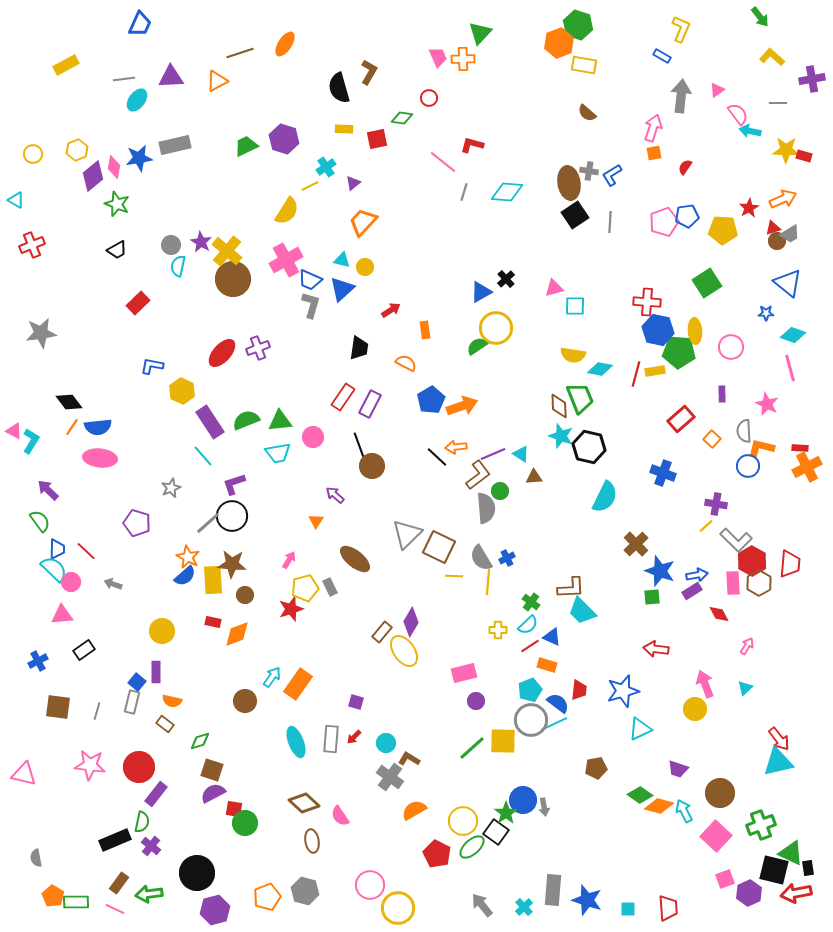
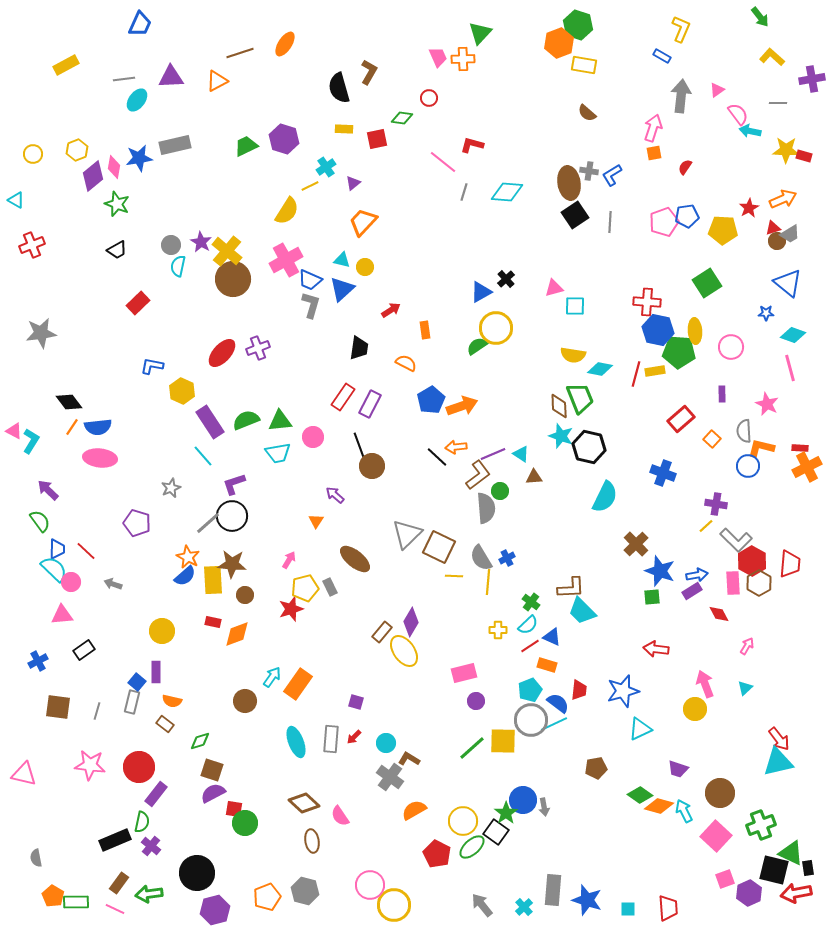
yellow circle at (398, 908): moved 4 px left, 3 px up
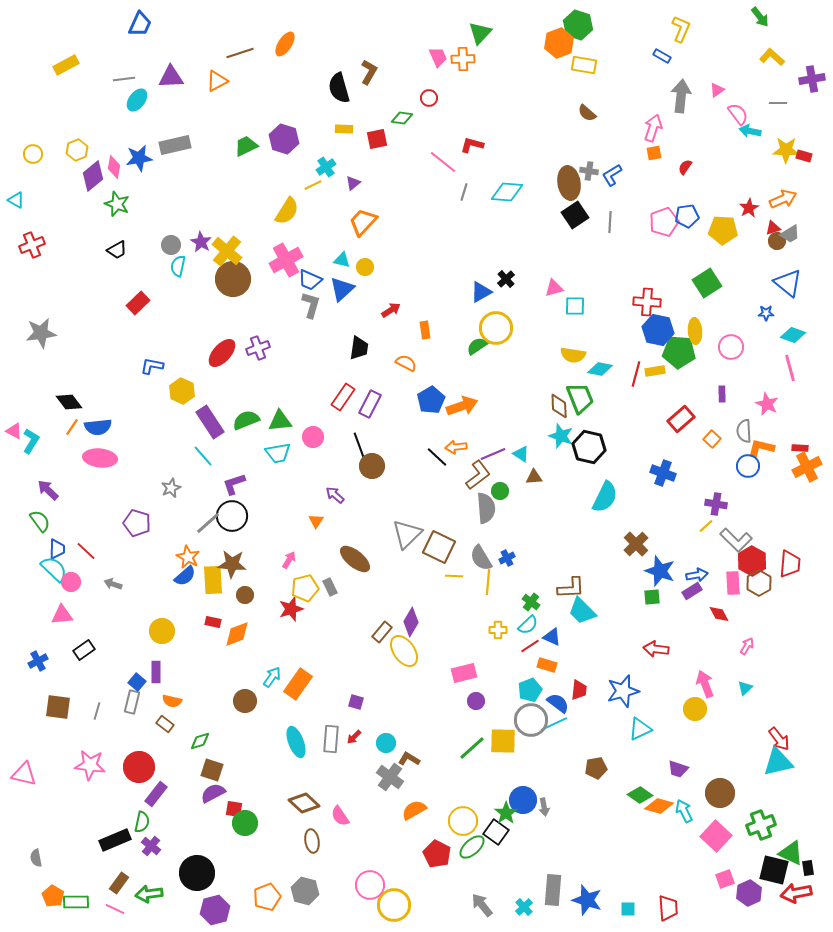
yellow line at (310, 186): moved 3 px right, 1 px up
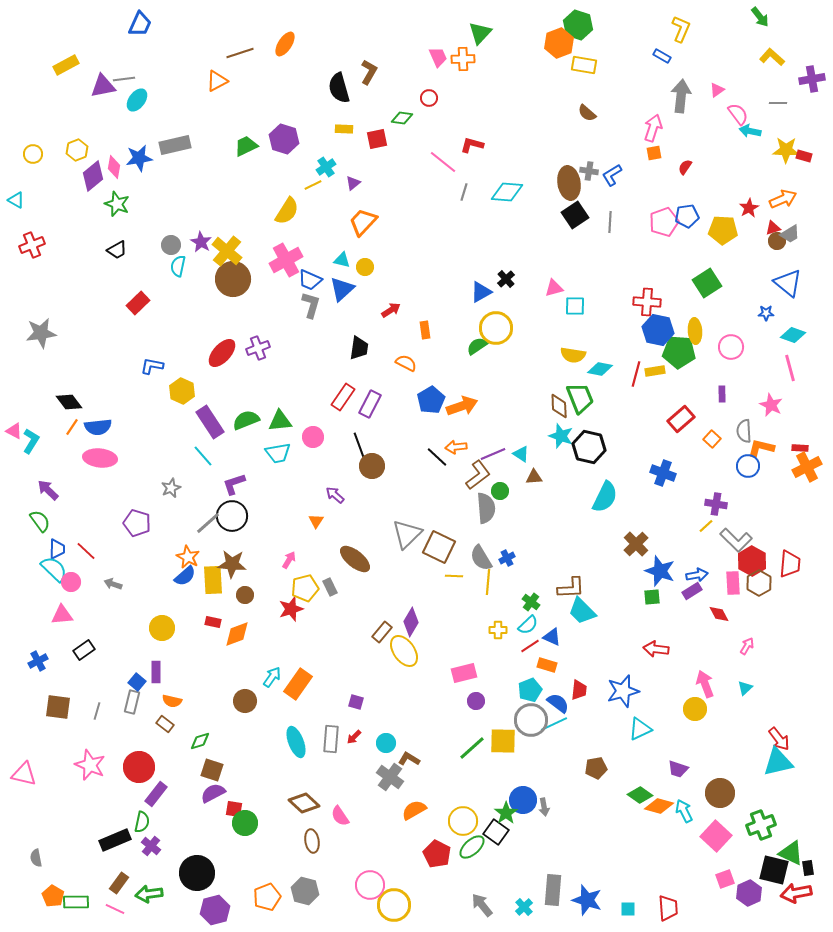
purple triangle at (171, 77): moved 68 px left, 9 px down; rotated 8 degrees counterclockwise
pink star at (767, 404): moved 4 px right, 1 px down
yellow circle at (162, 631): moved 3 px up
pink star at (90, 765): rotated 16 degrees clockwise
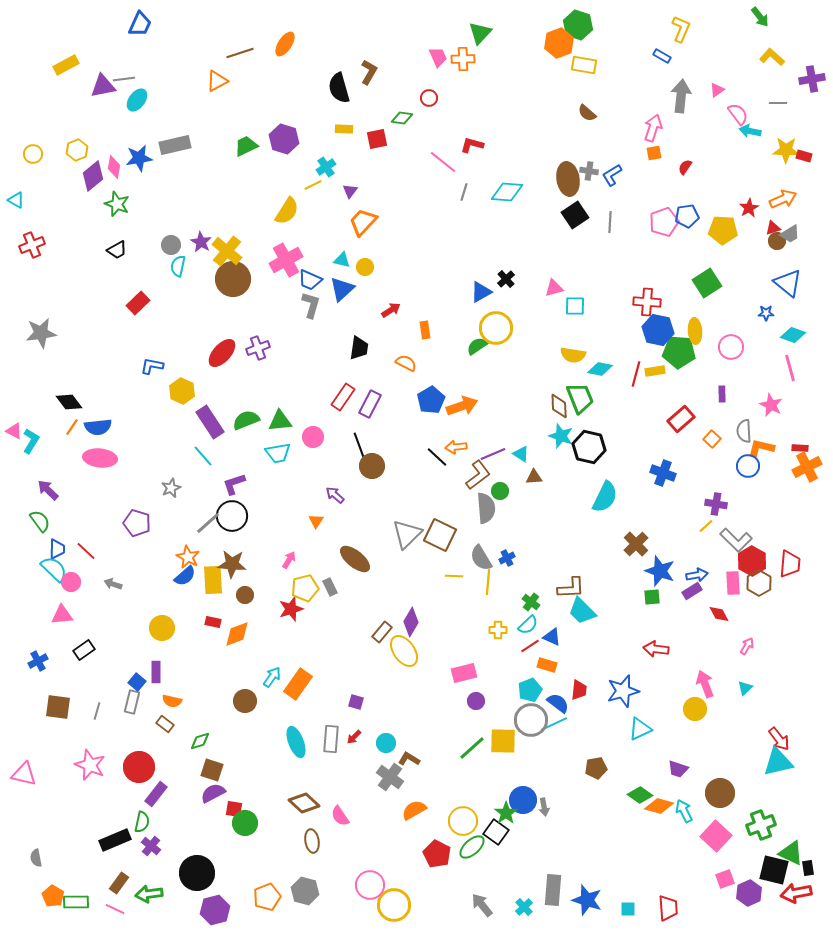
purple triangle at (353, 183): moved 3 px left, 8 px down; rotated 14 degrees counterclockwise
brown ellipse at (569, 183): moved 1 px left, 4 px up
brown square at (439, 547): moved 1 px right, 12 px up
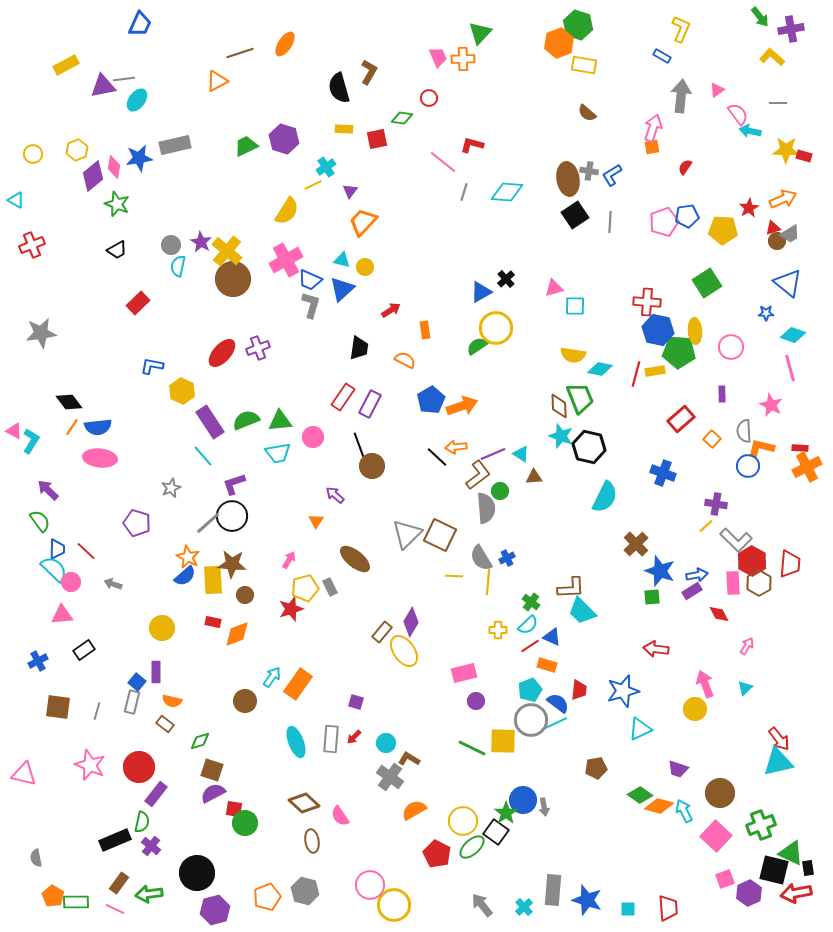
purple cross at (812, 79): moved 21 px left, 50 px up
orange square at (654, 153): moved 2 px left, 6 px up
orange semicircle at (406, 363): moved 1 px left, 3 px up
green line at (472, 748): rotated 68 degrees clockwise
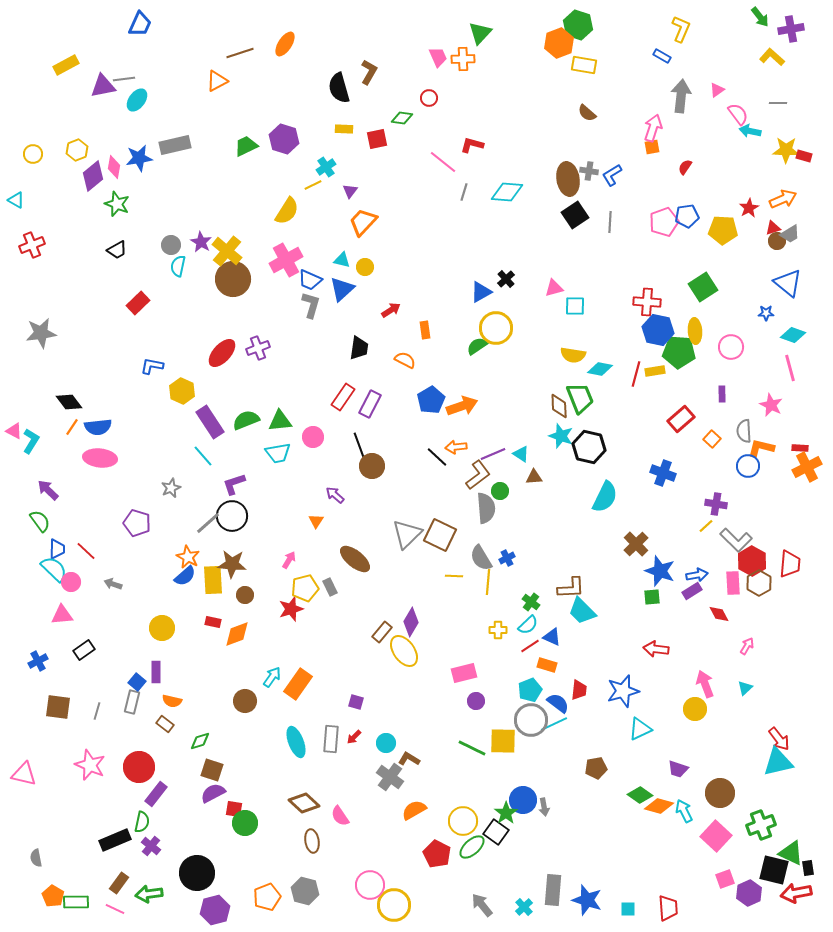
green square at (707, 283): moved 4 px left, 4 px down
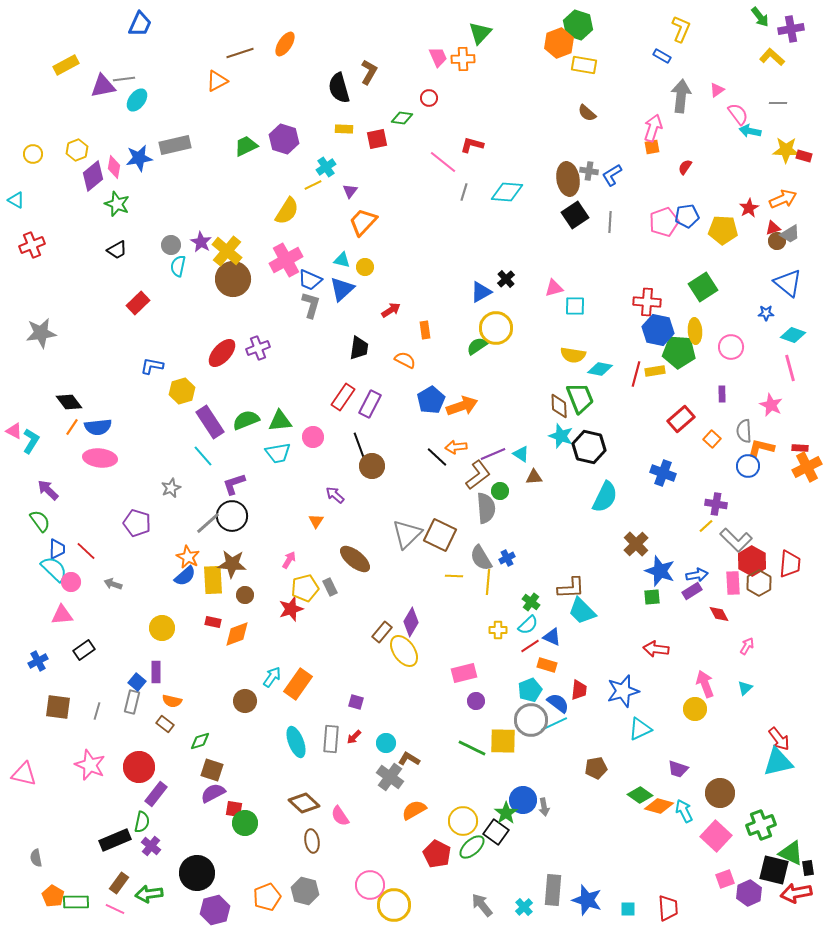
yellow hexagon at (182, 391): rotated 20 degrees clockwise
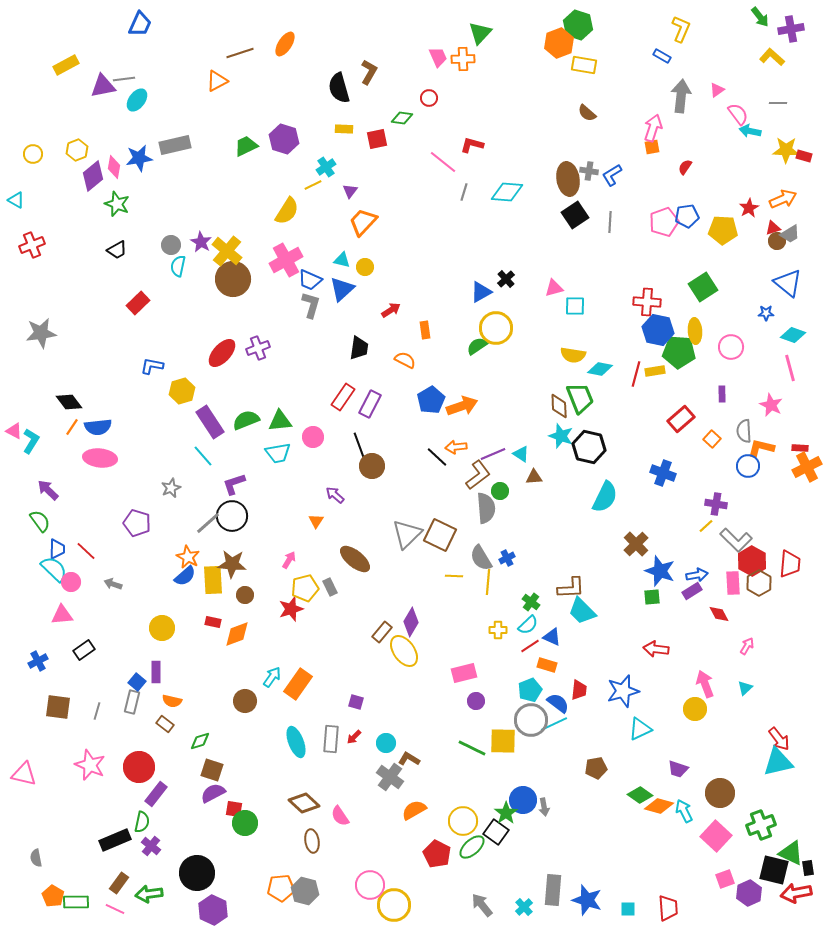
orange pentagon at (267, 897): moved 14 px right, 9 px up; rotated 16 degrees clockwise
purple hexagon at (215, 910): moved 2 px left; rotated 20 degrees counterclockwise
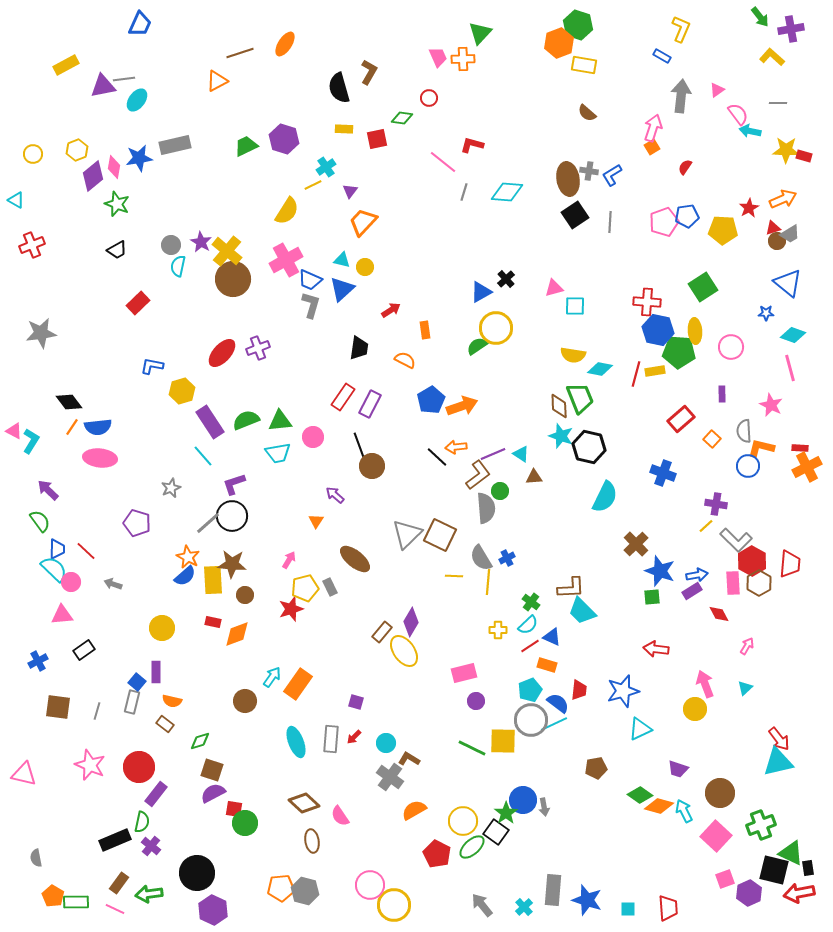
orange square at (652, 147): rotated 21 degrees counterclockwise
red arrow at (796, 893): moved 3 px right
